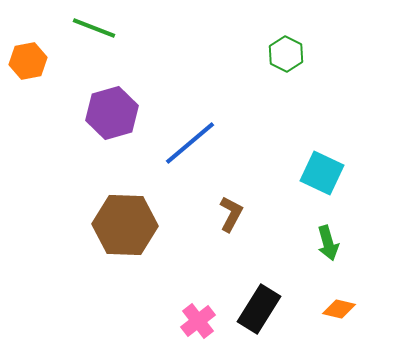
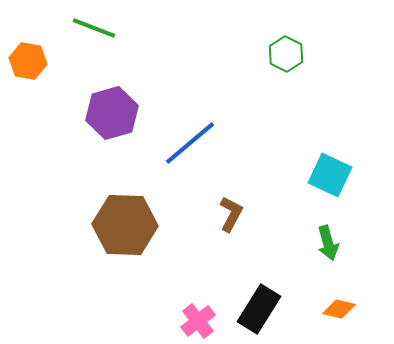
orange hexagon: rotated 21 degrees clockwise
cyan square: moved 8 px right, 2 px down
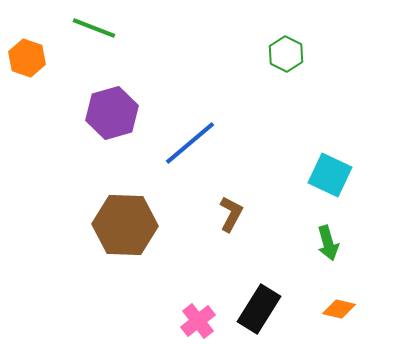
orange hexagon: moved 1 px left, 3 px up; rotated 9 degrees clockwise
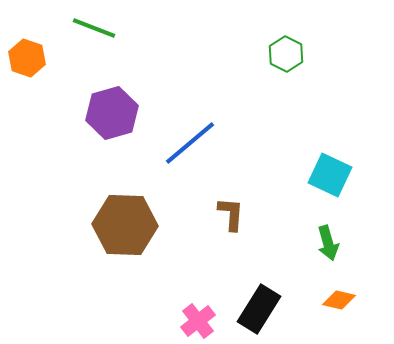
brown L-shape: rotated 24 degrees counterclockwise
orange diamond: moved 9 px up
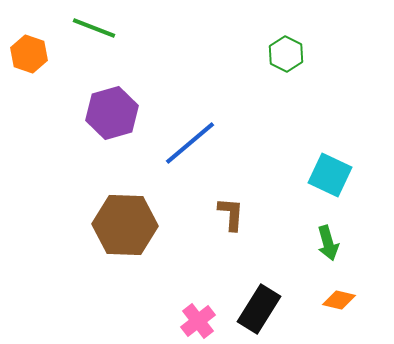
orange hexagon: moved 2 px right, 4 px up
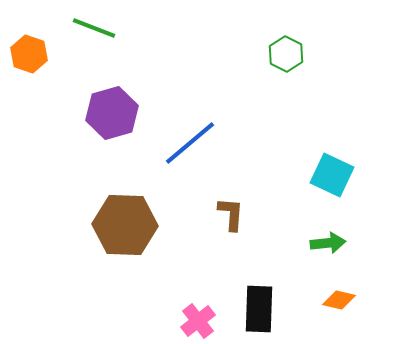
cyan square: moved 2 px right
green arrow: rotated 80 degrees counterclockwise
black rectangle: rotated 30 degrees counterclockwise
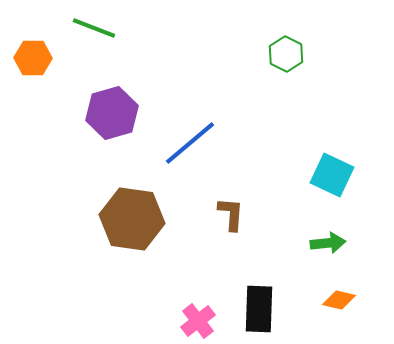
orange hexagon: moved 4 px right, 4 px down; rotated 18 degrees counterclockwise
brown hexagon: moved 7 px right, 6 px up; rotated 6 degrees clockwise
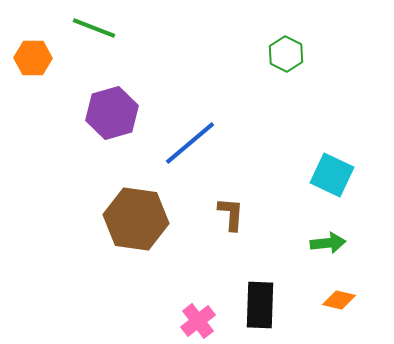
brown hexagon: moved 4 px right
black rectangle: moved 1 px right, 4 px up
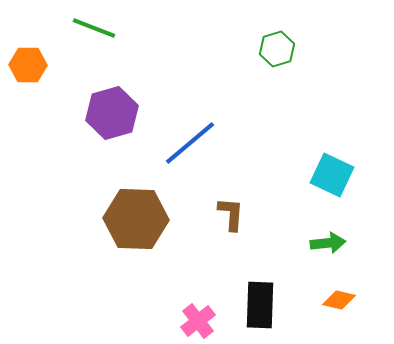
green hexagon: moved 9 px left, 5 px up; rotated 16 degrees clockwise
orange hexagon: moved 5 px left, 7 px down
brown hexagon: rotated 6 degrees counterclockwise
